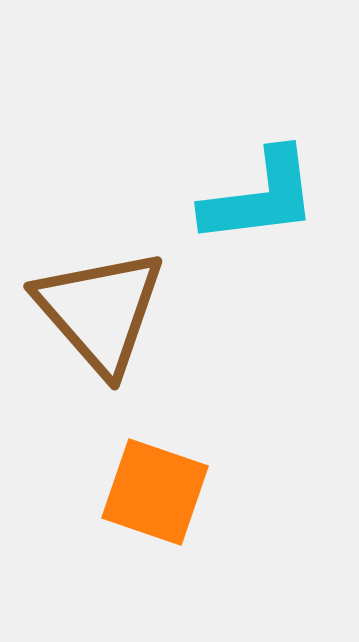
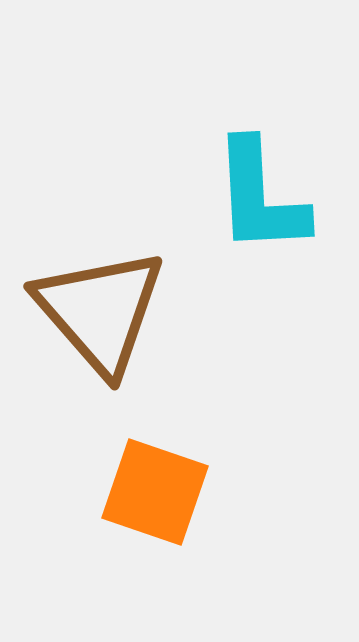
cyan L-shape: rotated 94 degrees clockwise
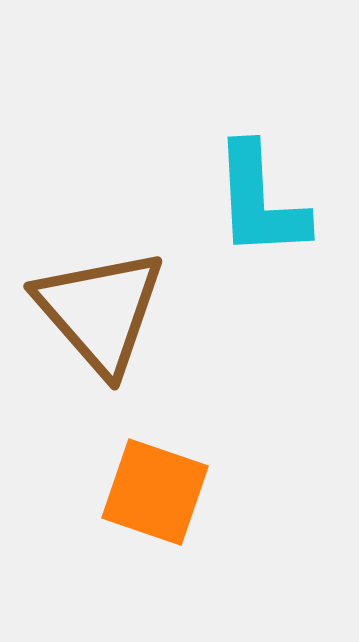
cyan L-shape: moved 4 px down
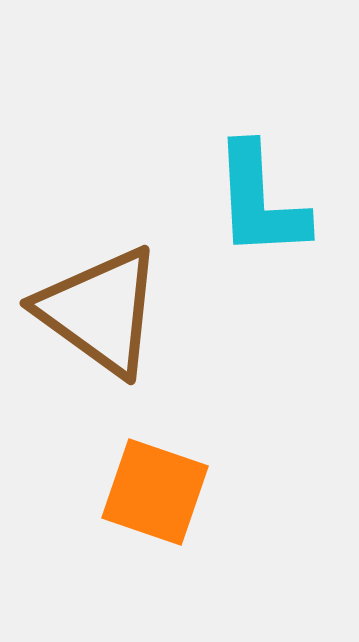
brown triangle: rotated 13 degrees counterclockwise
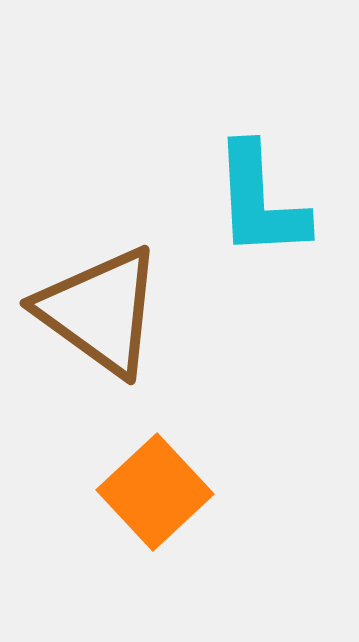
orange square: rotated 28 degrees clockwise
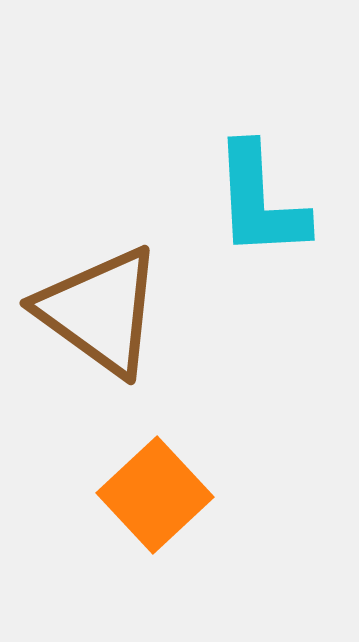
orange square: moved 3 px down
